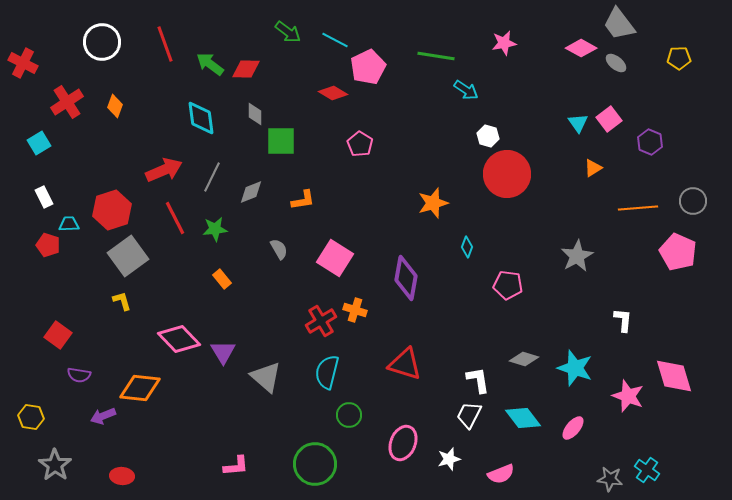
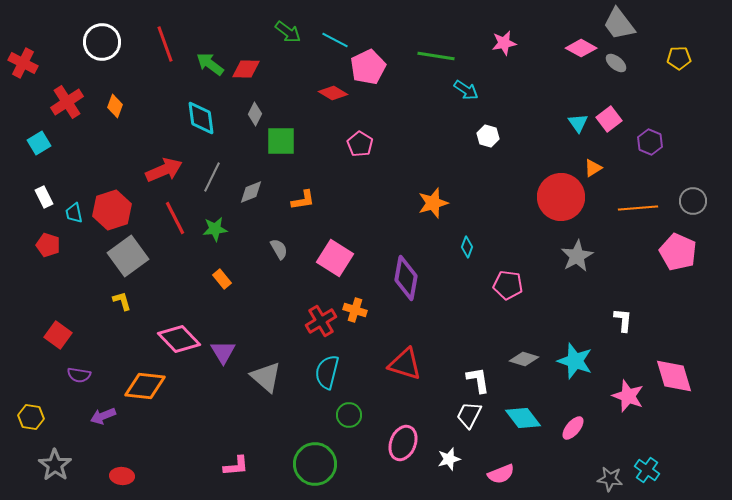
gray diamond at (255, 114): rotated 25 degrees clockwise
red circle at (507, 174): moved 54 px right, 23 px down
cyan trapezoid at (69, 224): moved 5 px right, 11 px up; rotated 100 degrees counterclockwise
cyan star at (575, 368): moved 7 px up
orange diamond at (140, 388): moved 5 px right, 2 px up
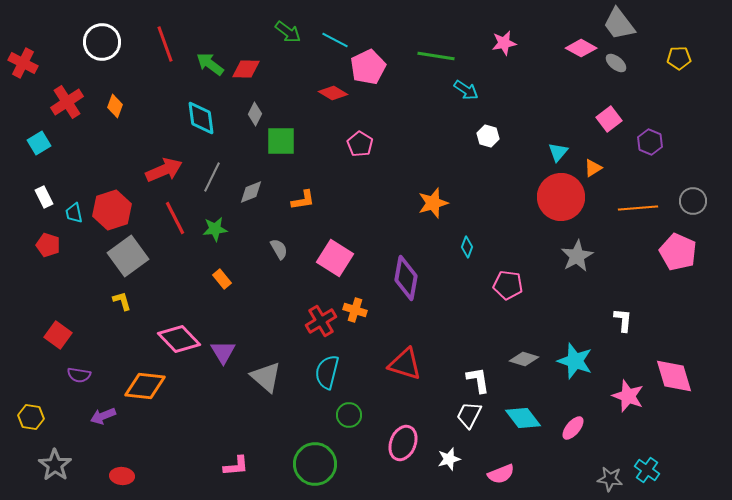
cyan triangle at (578, 123): moved 20 px left, 29 px down; rotated 15 degrees clockwise
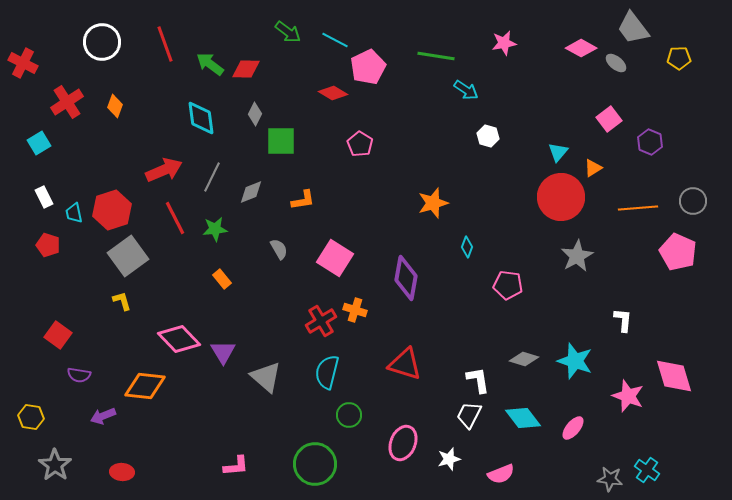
gray trapezoid at (619, 24): moved 14 px right, 4 px down
red ellipse at (122, 476): moved 4 px up
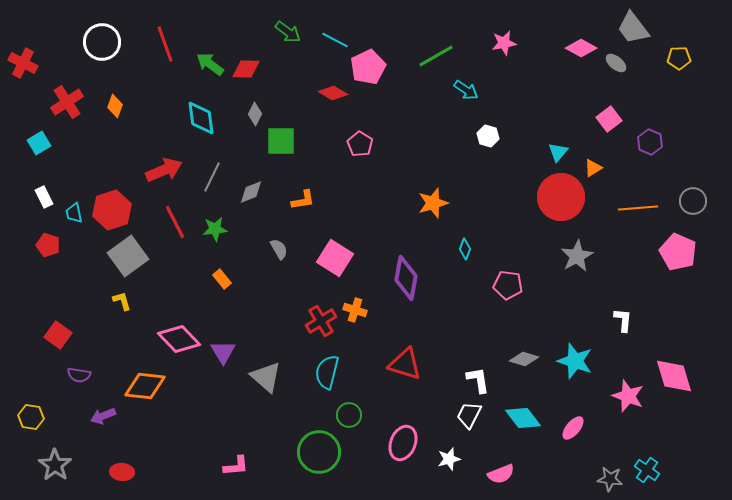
green line at (436, 56): rotated 39 degrees counterclockwise
red line at (175, 218): moved 4 px down
cyan diamond at (467, 247): moved 2 px left, 2 px down
green circle at (315, 464): moved 4 px right, 12 px up
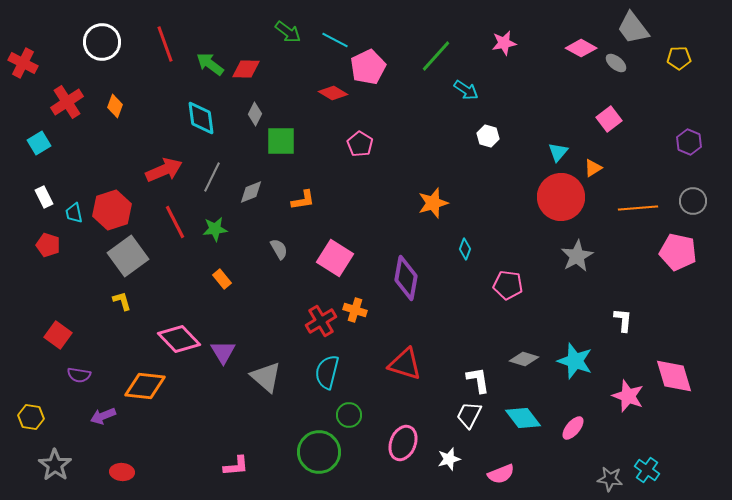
green line at (436, 56): rotated 18 degrees counterclockwise
purple hexagon at (650, 142): moved 39 px right
pink pentagon at (678, 252): rotated 12 degrees counterclockwise
